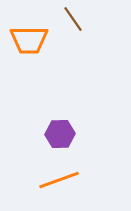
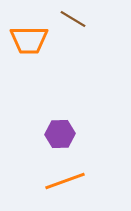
brown line: rotated 24 degrees counterclockwise
orange line: moved 6 px right, 1 px down
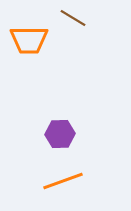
brown line: moved 1 px up
orange line: moved 2 px left
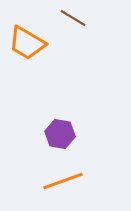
orange trapezoid: moved 2 px left, 3 px down; rotated 30 degrees clockwise
purple hexagon: rotated 12 degrees clockwise
